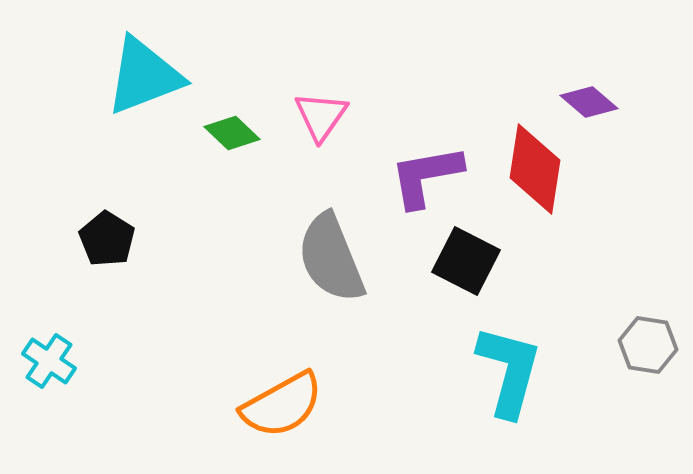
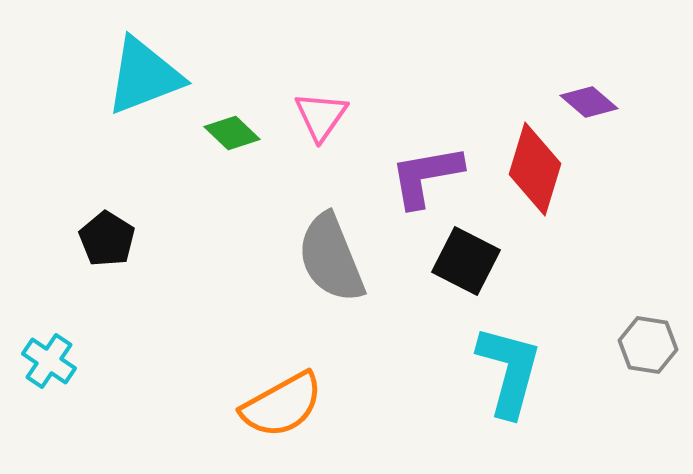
red diamond: rotated 8 degrees clockwise
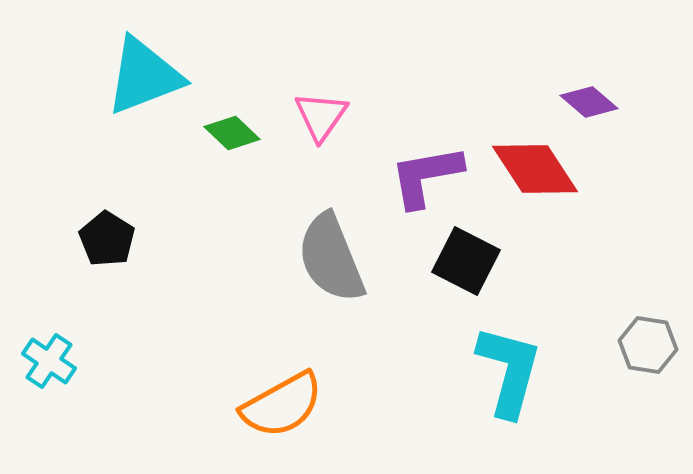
red diamond: rotated 50 degrees counterclockwise
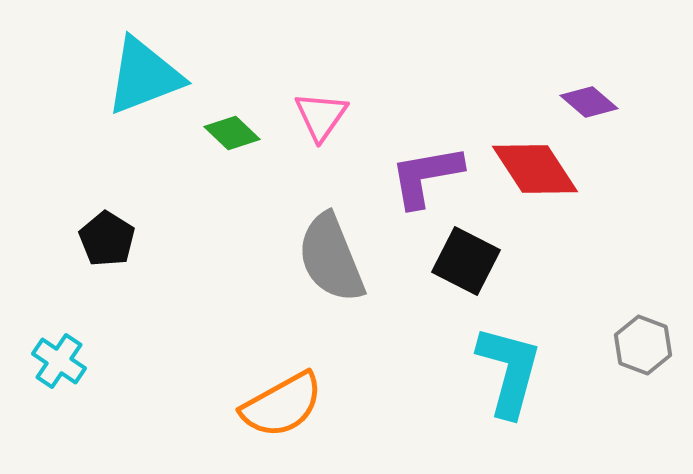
gray hexagon: moved 5 px left; rotated 12 degrees clockwise
cyan cross: moved 10 px right
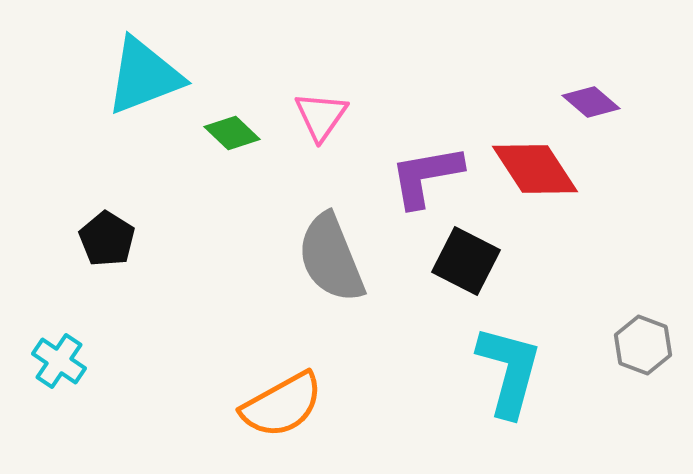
purple diamond: moved 2 px right
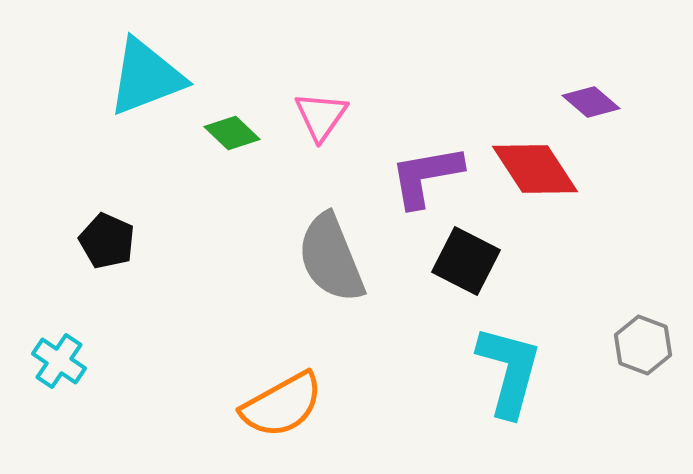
cyan triangle: moved 2 px right, 1 px down
black pentagon: moved 2 px down; rotated 8 degrees counterclockwise
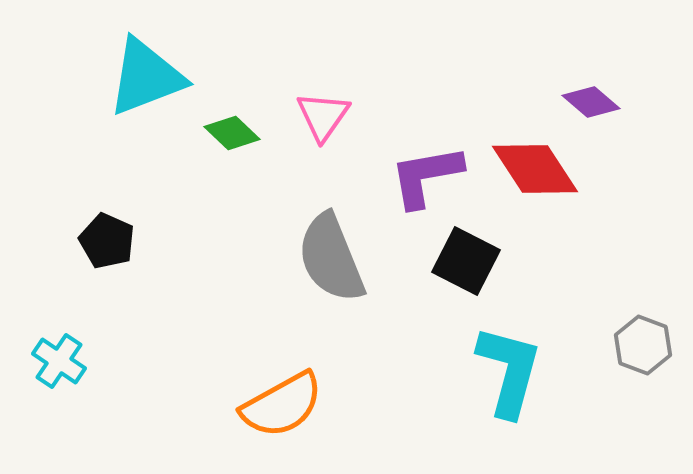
pink triangle: moved 2 px right
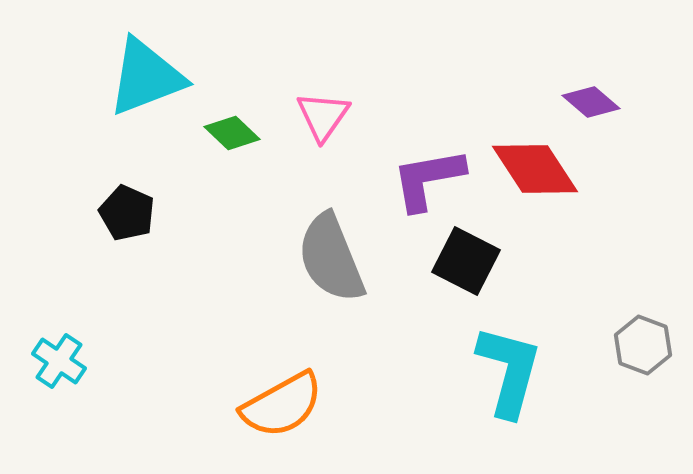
purple L-shape: moved 2 px right, 3 px down
black pentagon: moved 20 px right, 28 px up
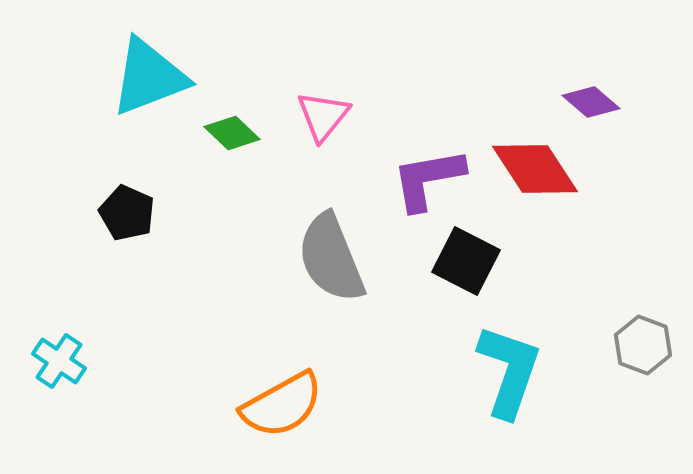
cyan triangle: moved 3 px right
pink triangle: rotated 4 degrees clockwise
cyan L-shape: rotated 4 degrees clockwise
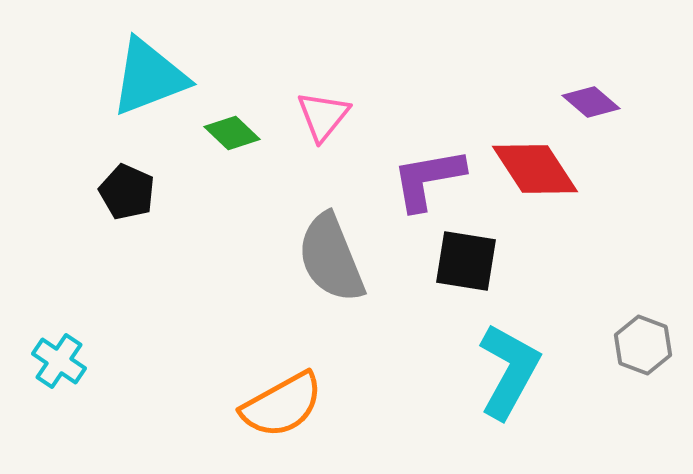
black pentagon: moved 21 px up
black square: rotated 18 degrees counterclockwise
cyan L-shape: rotated 10 degrees clockwise
